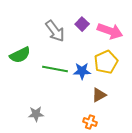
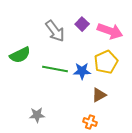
gray star: moved 1 px right, 1 px down
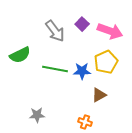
orange cross: moved 5 px left
